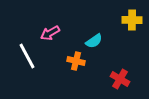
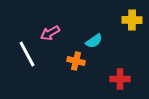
white line: moved 2 px up
red cross: rotated 30 degrees counterclockwise
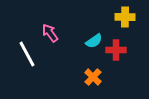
yellow cross: moved 7 px left, 3 px up
pink arrow: rotated 84 degrees clockwise
orange cross: moved 17 px right, 16 px down; rotated 30 degrees clockwise
red cross: moved 4 px left, 29 px up
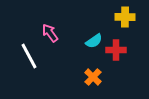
white line: moved 2 px right, 2 px down
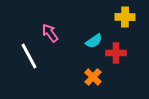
red cross: moved 3 px down
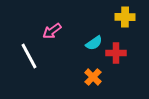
pink arrow: moved 2 px right, 2 px up; rotated 90 degrees counterclockwise
cyan semicircle: moved 2 px down
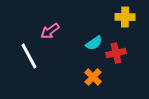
pink arrow: moved 2 px left
red cross: rotated 12 degrees counterclockwise
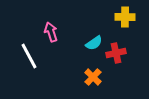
pink arrow: moved 1 px right, 1 px down; rotated 108 degrees clockwise
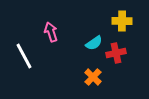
yellow cross: moved 3 px left, 4 px down
white line: moved 5 px left
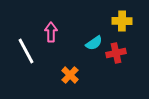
pink arrow: rotated 18 degrees clockwise
white line: moved 2 px right, 5 px up
orange cross: moved 23 px left, 2 px up
